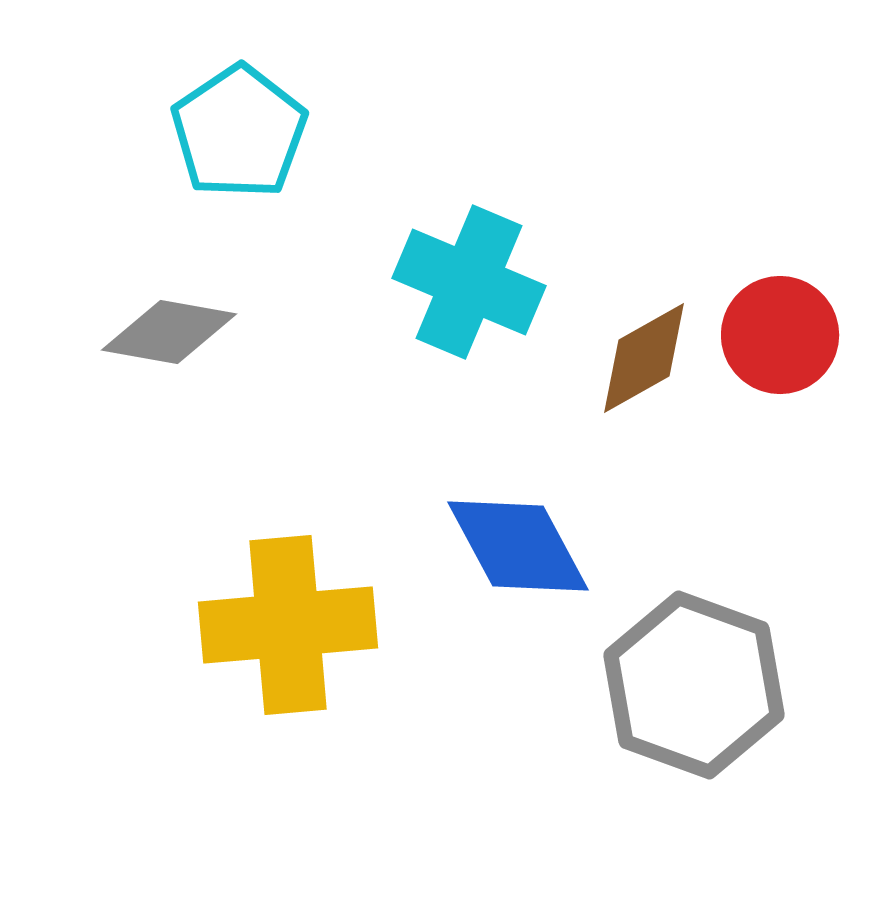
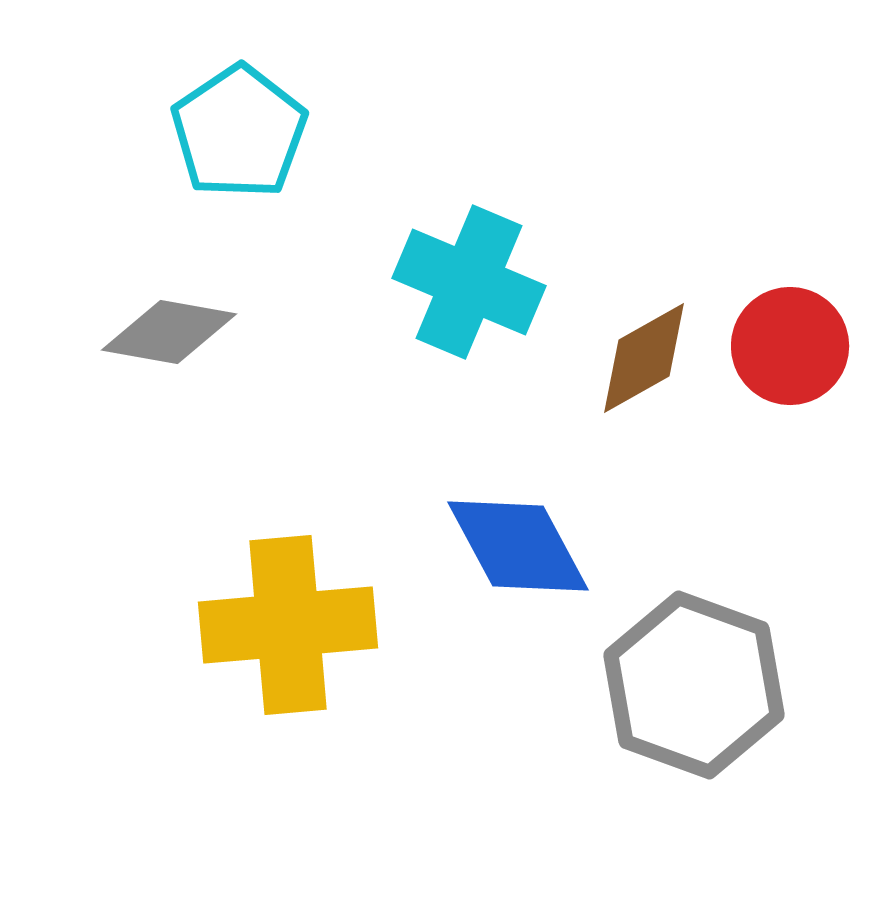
red circle: moved 10 px right, 11 px down
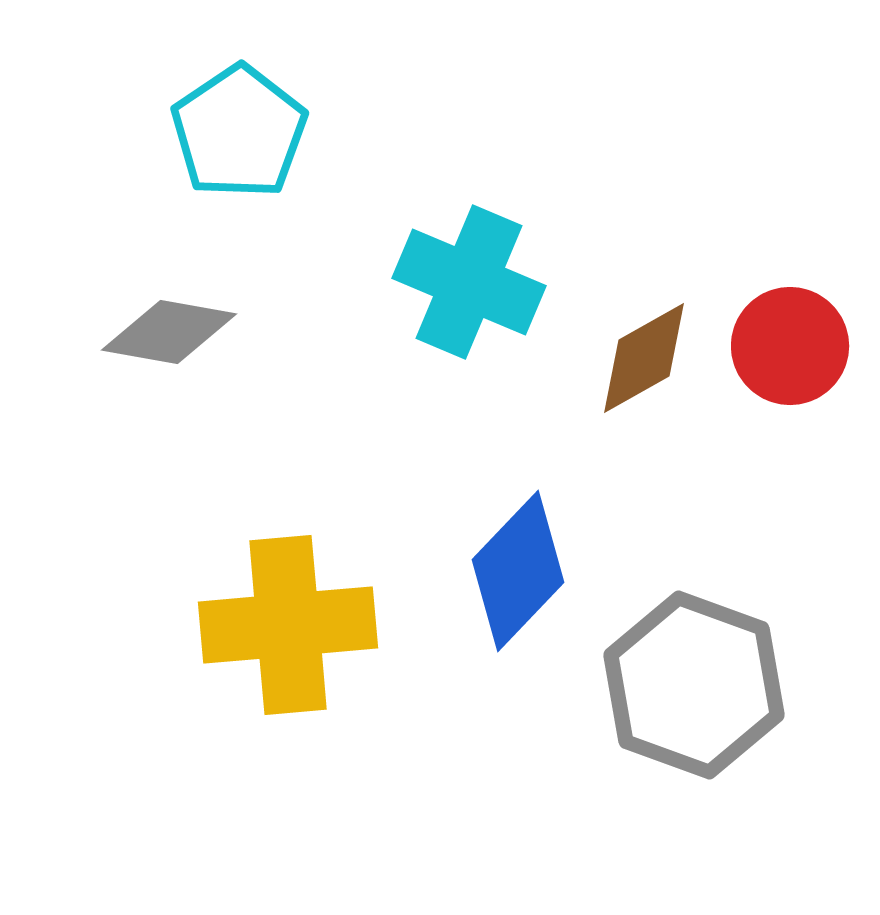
blue diamond: moved 25 px down; rotated 72 degrees clockwise
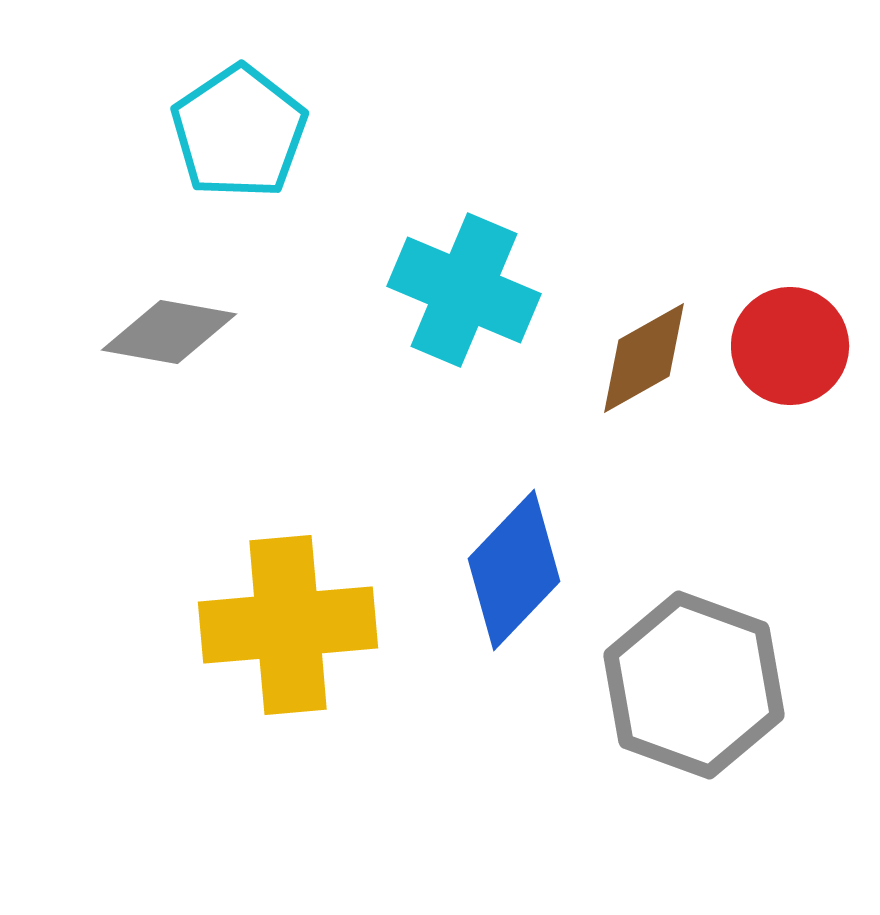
cyan cross: moved 5 px left, 8 px down
blue diamond: moved 4 px left, 1 px up
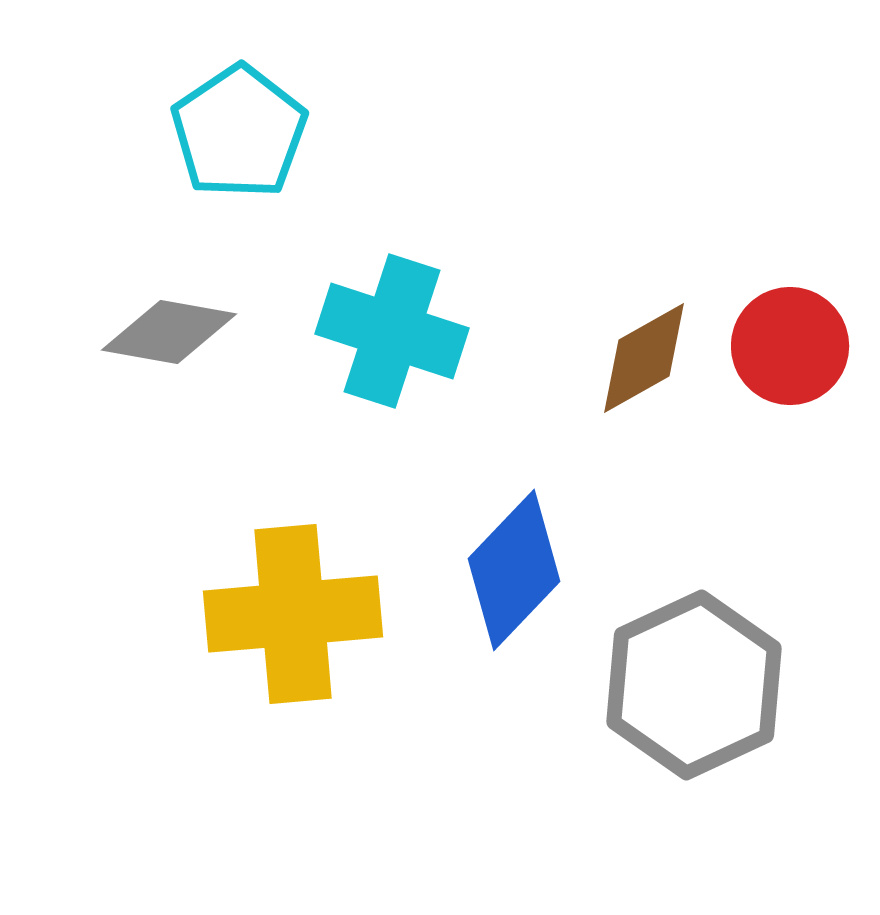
cyan cross: moved 72 px left, 41 px down; rotated 5 degrees counterclockwise
yellow cross: moved 5 px right, 11 px up
gray hexagon: rotated 15 degrees clockwise
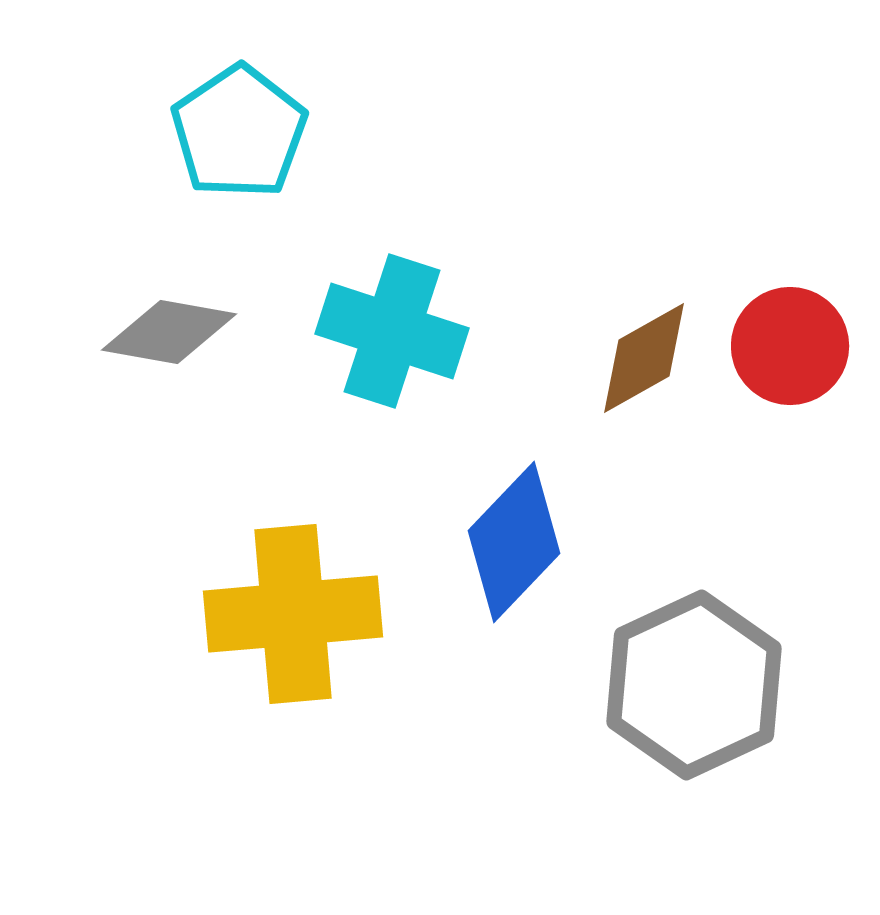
blue diamond: moved 28 px up
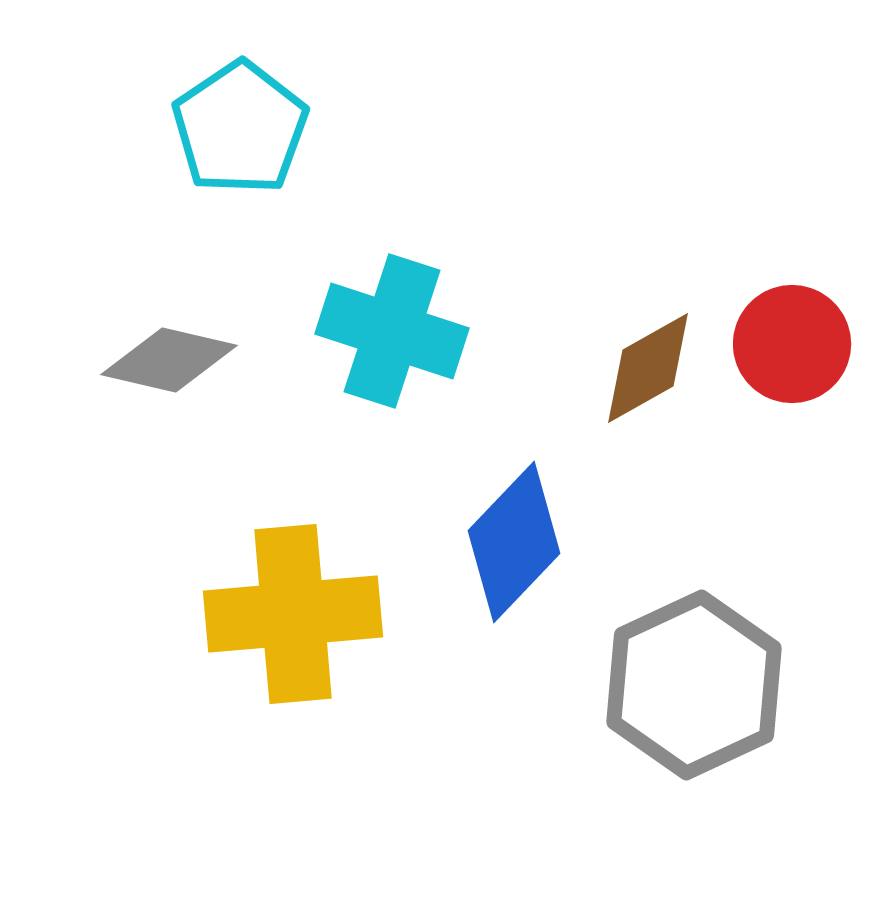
cyan pentagon: moved 1 px right, 4 px up
gray diamond: moved 28 px down; rotated 3 degrees clockwise
red circle: moved 2 px right, 2 px up
brown diamond: moved 4 px right, 10 px down
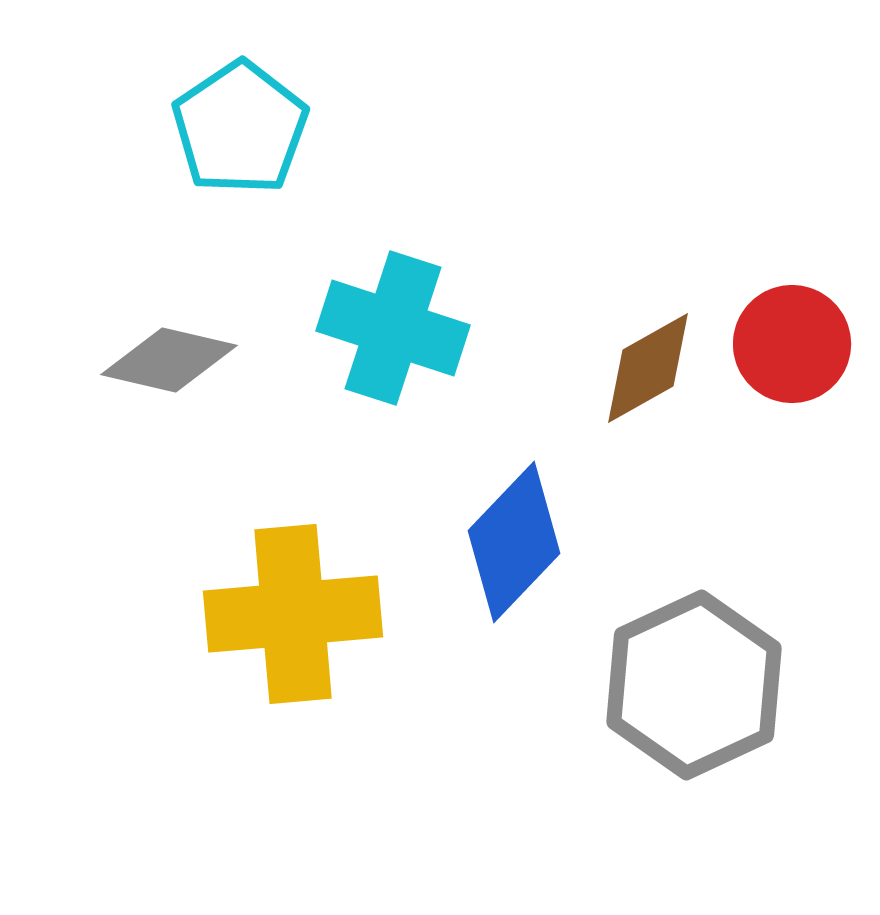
cyan cross: moved 1 px right, 3 px up
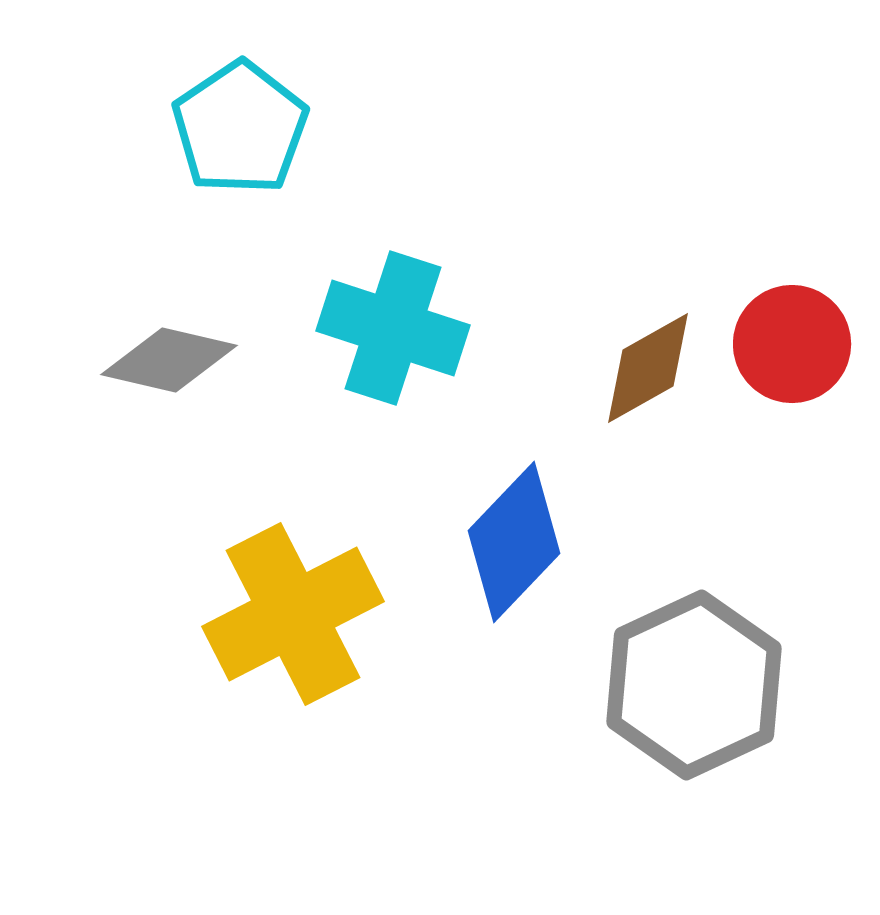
yellow cross: rotated 22 degrees counterclockwise
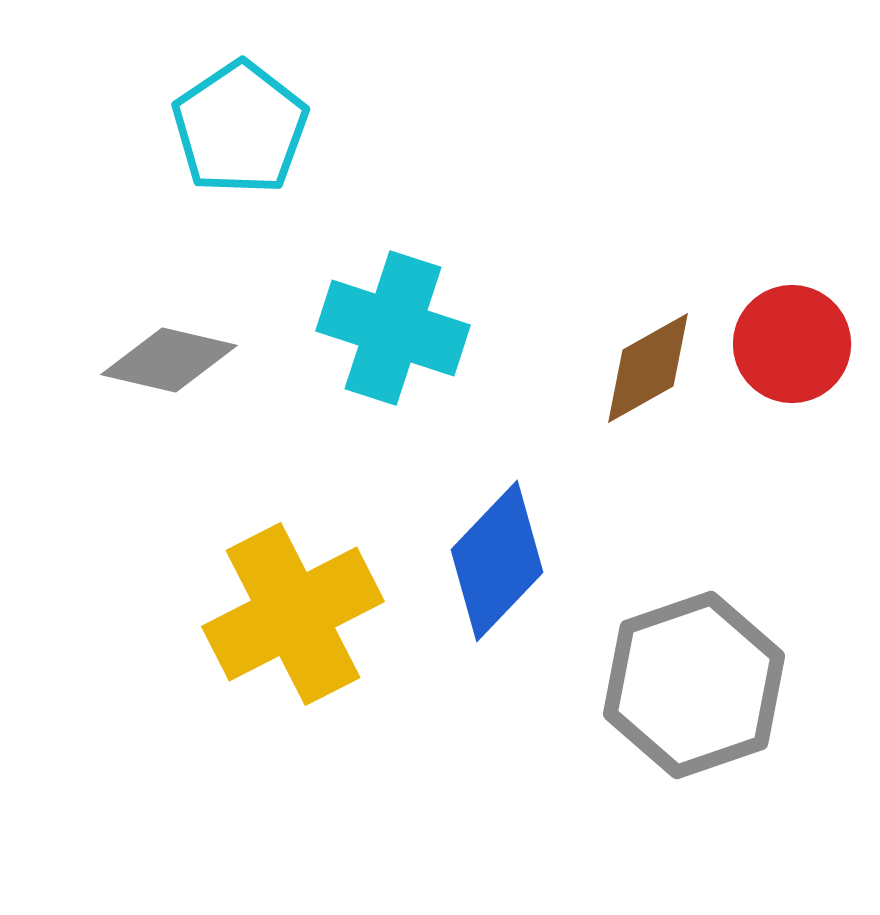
blue diamond: moved 17 px left, 19 px down
gray hexagon: rotated 6 degrees clockwise
